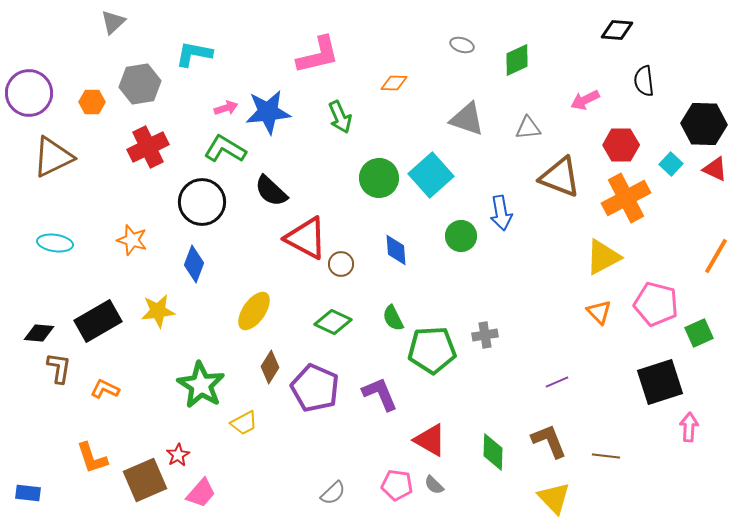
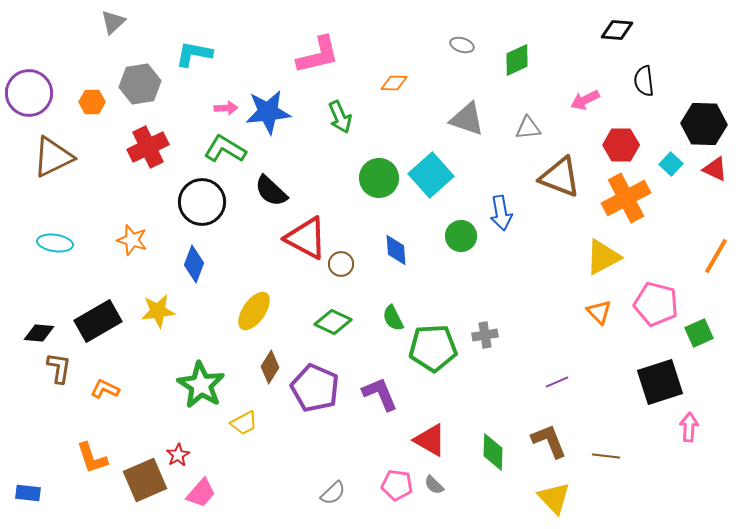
pink arrow at (226, 108): rotated 15 degrees clockwise
green pentagon at (432, 350): moved 1 px right, 2 px up
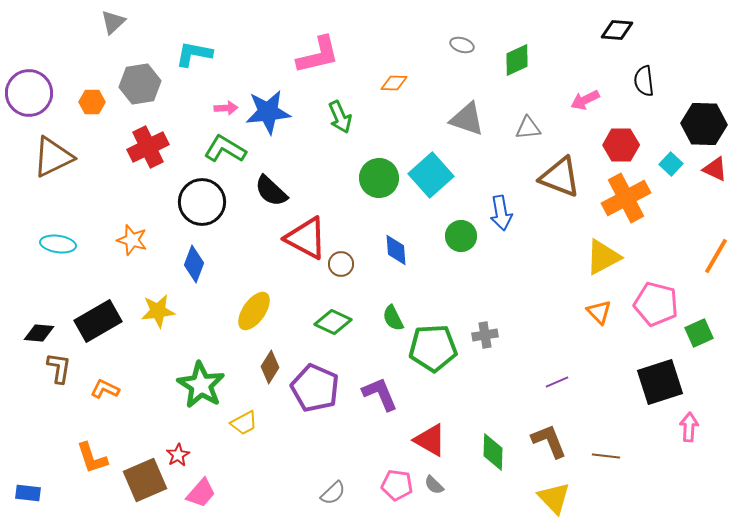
cyan ellipse at (55, 243): moved 3 px right, 1 px down
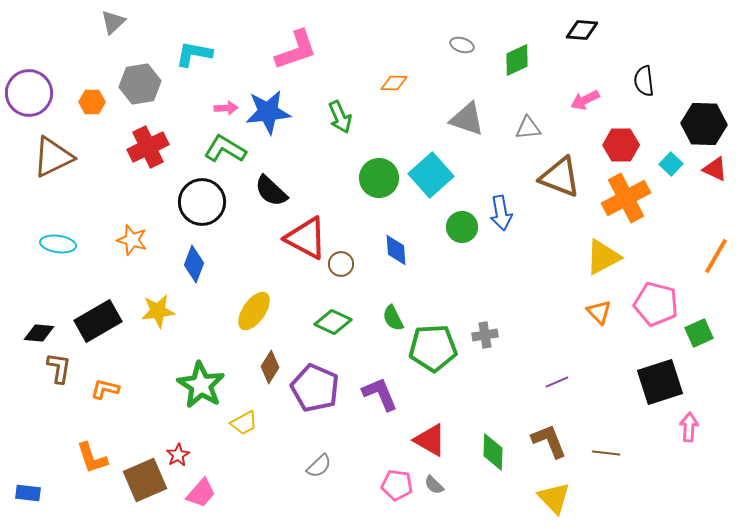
black diamond at (617, 30): moved 35 px left
pink L-shape at (318, 55): moved 22 px left, 5 px up; rotated 6 degrees counterclockwise
green circle at (461, 236): moved 1 px right, 9 px up
orange L-shape at (105, 389): rotated 12 degrees counterclockwise
brown line at (606, 456): moved 3 px up
gray semicircle at (333, 493): moved 14 px left, 27 px up
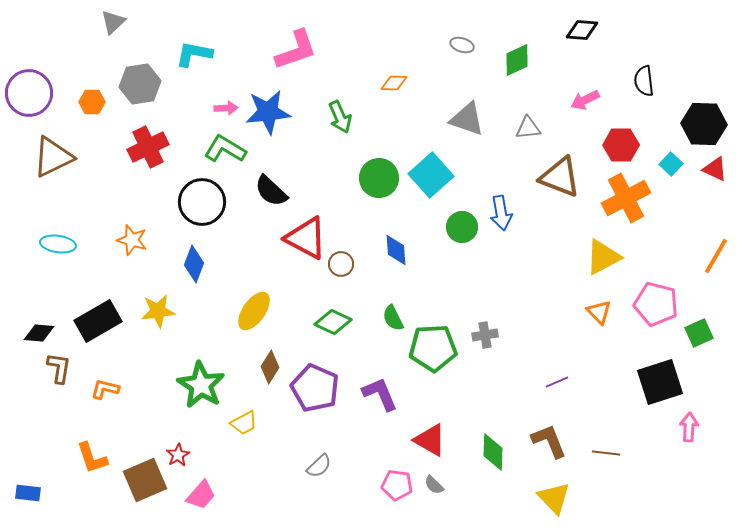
pink trapezoid at (201, 493): moved 2 px down
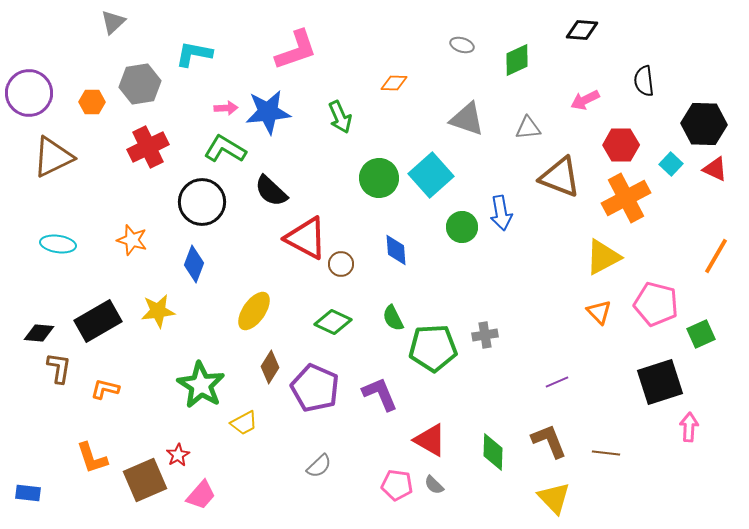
green square at (699, 333): moved 2 px right, 1 px down
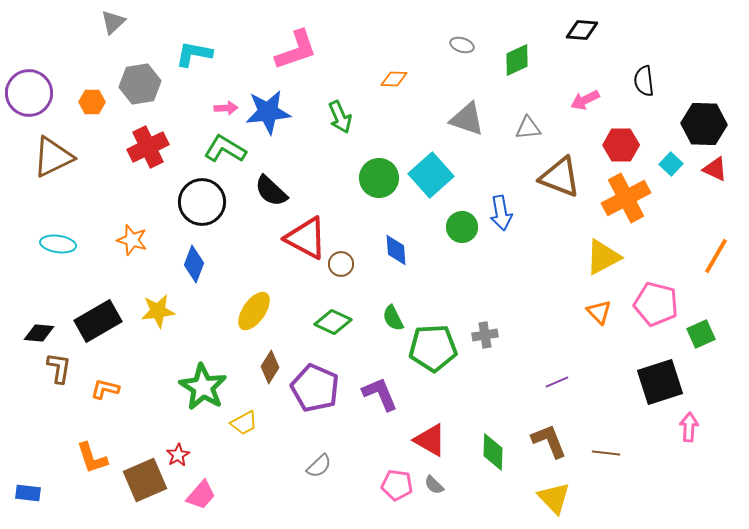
orange diamond at (394, 83): moved 4 px up
green star at (201, 385): moved 2 px right, 2 px down
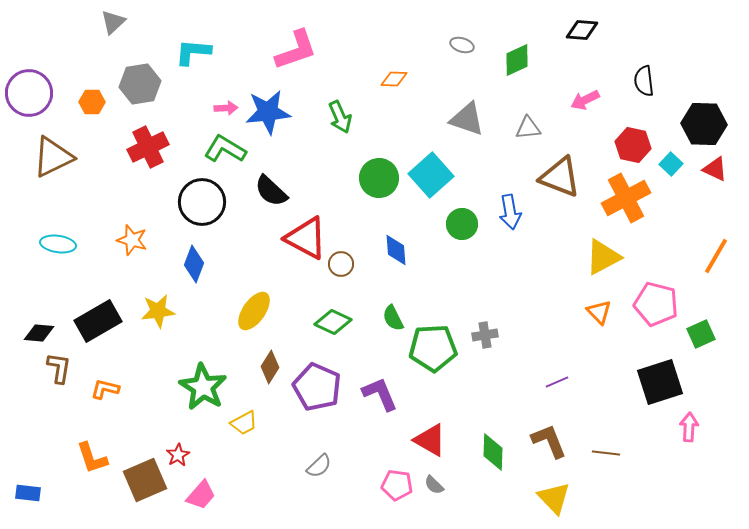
cyan L-shape at (194, 54): moved 1 px left, 2 px up; rotated 6 degrees counterclockwise
red hexagon at (621, 145): moved 12 px right; rotated 12 degrees clockwise
blue arrow at (501, 213): moved 9 px right, 1 px up
green circle at (462, 227): moved 3 px up
purple pentagon at (315, 388): moved 2 px right, 1 px up
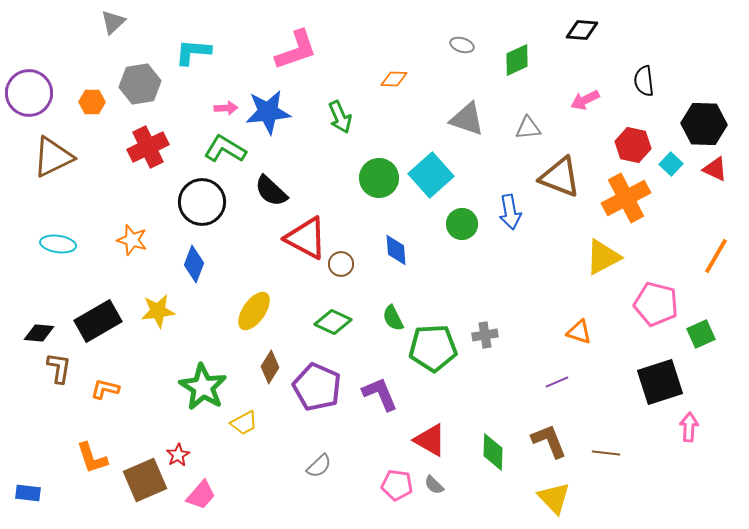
orange triangle at (599, 312): moved 20 px left, 20 px down; rotated 28 degrees counterclockwise
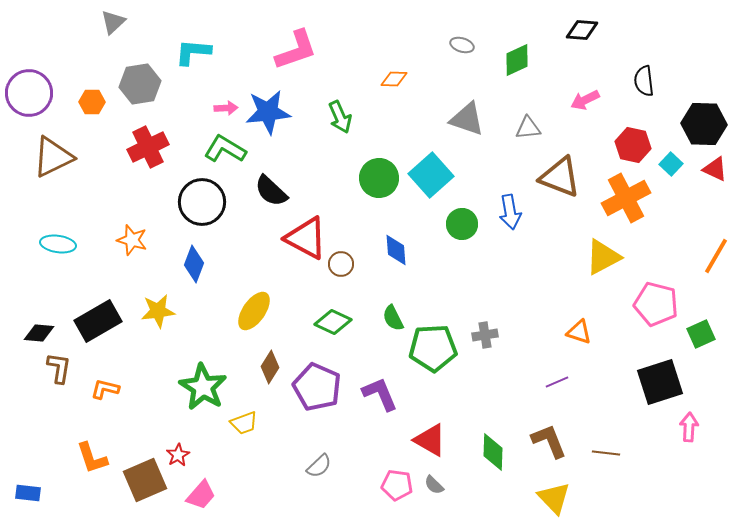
yellow trapezoid at (244, 423): rotated 8 degrees clockwise
